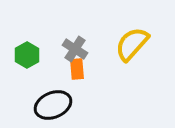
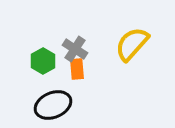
green hexagon: moved 16 px right, 6 px down
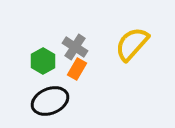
gray cross: moved 2 px up
orange rectangle: rotated 35 degrees clockwise
black ellipse: moved 3 px left, 4 px up
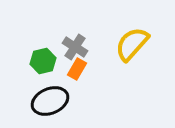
green hexagon: rotated 15 degrees clockwise
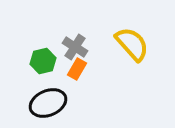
yellow semicircle: rotated 96 degrees clockwise
black ellipse: moved 2 px left, 2 px down
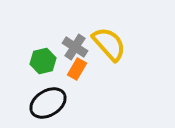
yellow semicircle: moved 23 px left
black ellipse: rotated 9 degrees counterclockwise
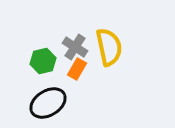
yellow semicircle: moved 3 px down; rotated 30 degrees clockwise
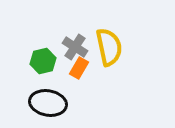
orange rectangle: moved 2 px right, 1 px up
black ellipse: rotated 42 degrees clockwise
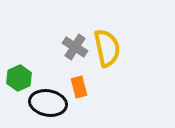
yellow semicircle: moved 2 px left, 1 px down
green hexagon: moved 24 px left, 17 px down; rotated 10 degrees counterclockwise
orange rectangle: moved 19 px down; rotated 45 degrees counterclockwise
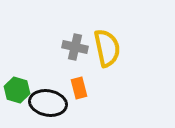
gray cross: rotated 20 degrees counterclockwise
green hexagon: moved 2 px left, 12 px down; rotated 20 degrees counterclockwise
orange rectangle: moved 1 px down
